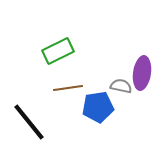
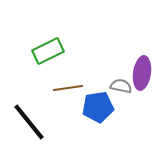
green rectangle: moved 10 px left
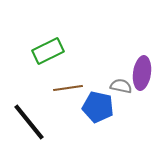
blue pentagon: rotated 20 degrees clockwise
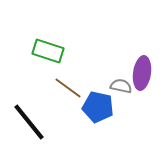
green rectangle: rotated 44 degrees clockwise
brown line: rotated 44 degrees clockwise
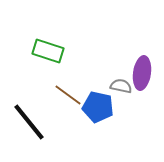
brown line: moved 7 px down
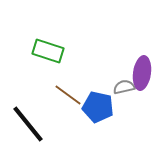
gray semicircle: moved 3 px right, 1 px down; rotated 25 degrees counterclockwise
black line: moved 1 px left, 2 px down
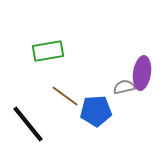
green rectangle: rotated 28 degrees counterclockwise
brown line: moved 3 px left, 1 px down
blue pentagon: moved 2 px left, 4 px down; rotated 16 degrees counterclockwise
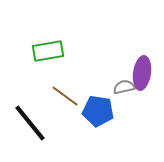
blue pentagon: moved 2 px right; rotated 12 degrees clockwise
black line: moved 2 px right, 1 px up
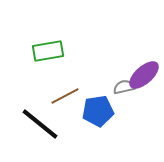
purple ellipse: moved 2 px right, 2 px down; rotated 40 degrees clockwise
brown line: rotated 64 degrees counterclockwise
blue pentagon: rotated 16 degrees counterclockwise
black line: moved 10 px right, 1 px down; rotated 12 degrees counterclockwise
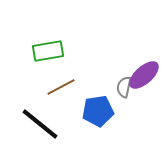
gray semicircle: rotated 65 degrees counterclockwise
brown line: moved 4 px left, 9 px up
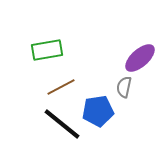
green rectangle: moved 1 px left, 1 px up
purple ellipse: moved 4 px left, 17 px up
black line: moved 22 px right
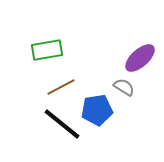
gray semicircle: rotated 110 degrees clockwise
blue pentagon: moved 1 px left, 1 px up
